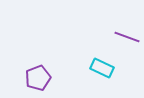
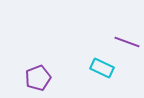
purple line: moved 5 px down
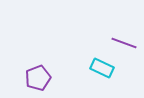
purple line: moved 3 px left, 1 px down
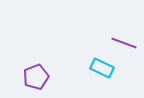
purple pentagon: moved 2 px left, 1 px up
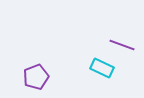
purple line: moved 2 px left, 2 px down
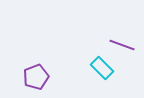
cyan rectangle: rotated 20 degrees clockwise
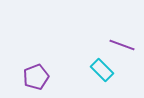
cyan rectangle: moved 2 px down
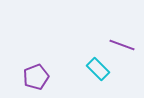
cyan rectangle: moved 4 px left, 1 px up
